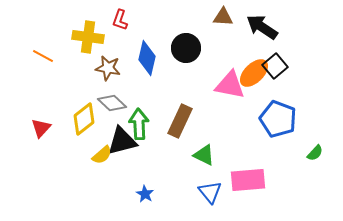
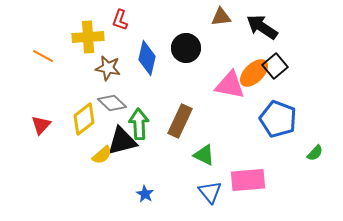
brown triangle: moved 2 px left; rotated 10 degrees counterclockwise
yellow cross: rotated 12 degrees counterclockwise
red triangle: moved 3 px up
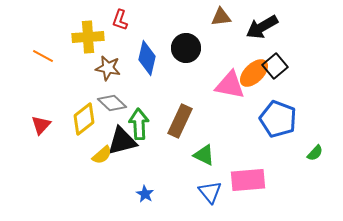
black arrow: rotated 64 degrees counterclockwise
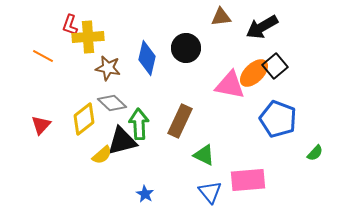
red L-shape: moved 50 px left, 5 px down
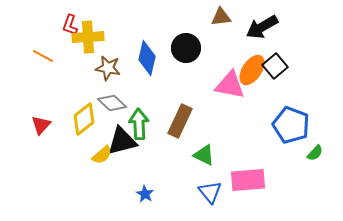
orange ellipse: moved 2 px left, 3 px up; rotated 12 degrees counterclockwise
blue pentagon: moved 13 px right, 6 px down
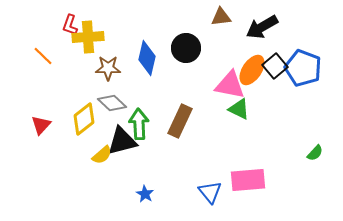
orange line: rotated 15 degrees clockwise
brown star: rotated 10 degrees counterclockwise
blue pentagon: moved 12 px right, 57 px up
green triangle: moved 35 px right, 46 px up
